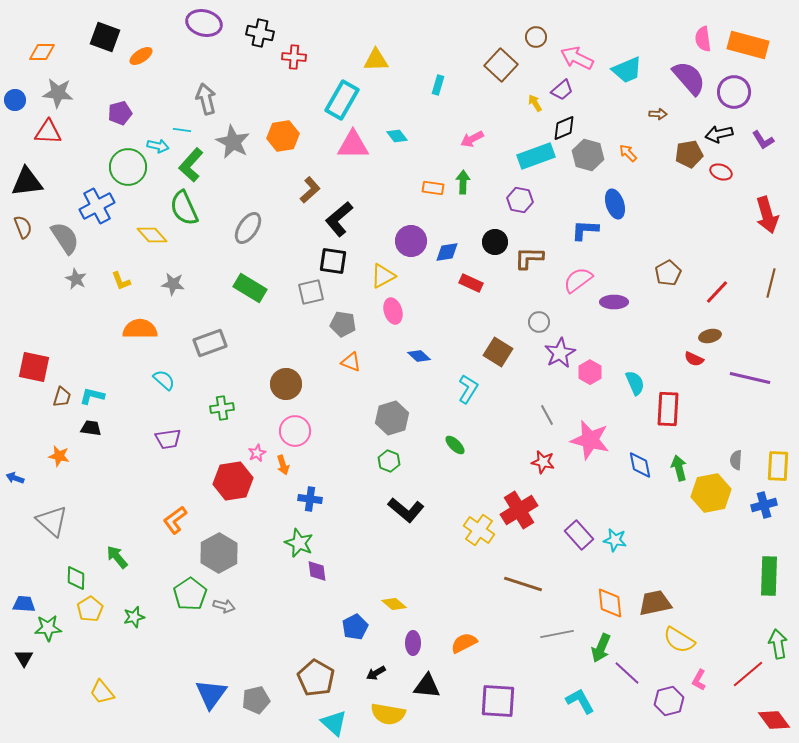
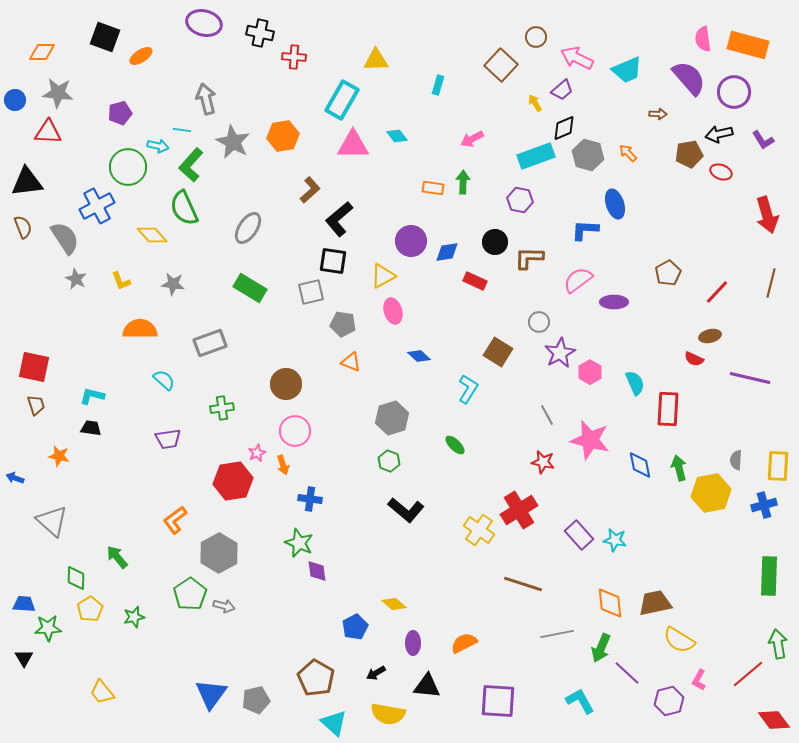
red rectangle at (471, 283): moved 4 px right, 2 px up
brown trapezoid at (62, 397): moved 26 px left, 8 px down; rotated 35 degrees counterclockwise
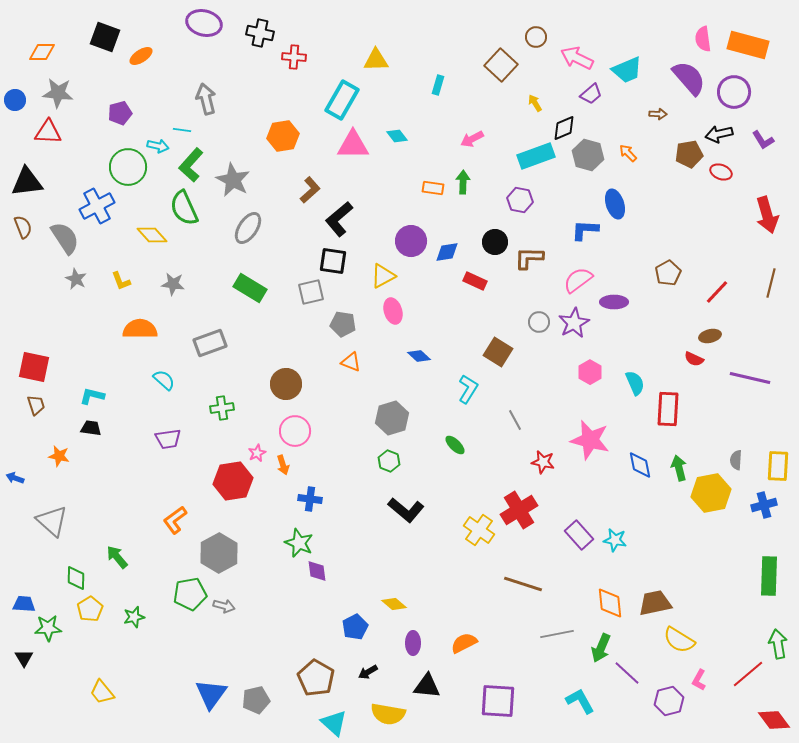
purple trapezoid at (562, 90): moved 29 px right, 4 px down
gray star at (233, 142): moved 38 px down
purple star at (560, 353): moved 14 px right, 30 px up
gray line at (547, 415): moved 32 px left, 5 px down
green pentagon at (190, 594): rotated 24 degrees clockwise
black arrow at (376, 673): moved 8 px left, 1 px up
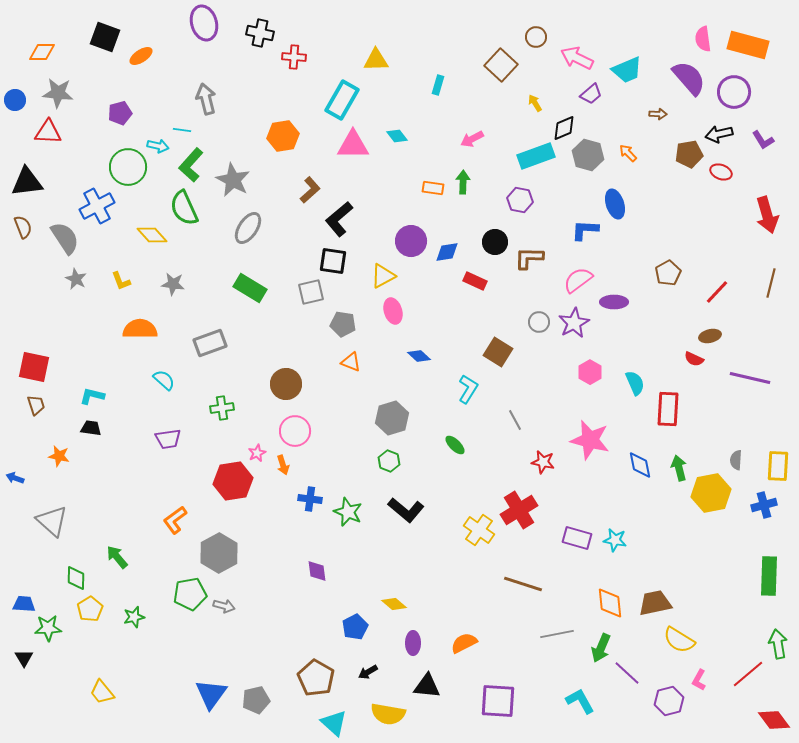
purple ellipse at (204, 23): rotated 60 degrees clockwise
purple rectangle at (579, 535): moved 2 px left, 3 px down; rotated 32 degrees counterclockwise
green star at (299, 543): moved 49 px right, 31 px up
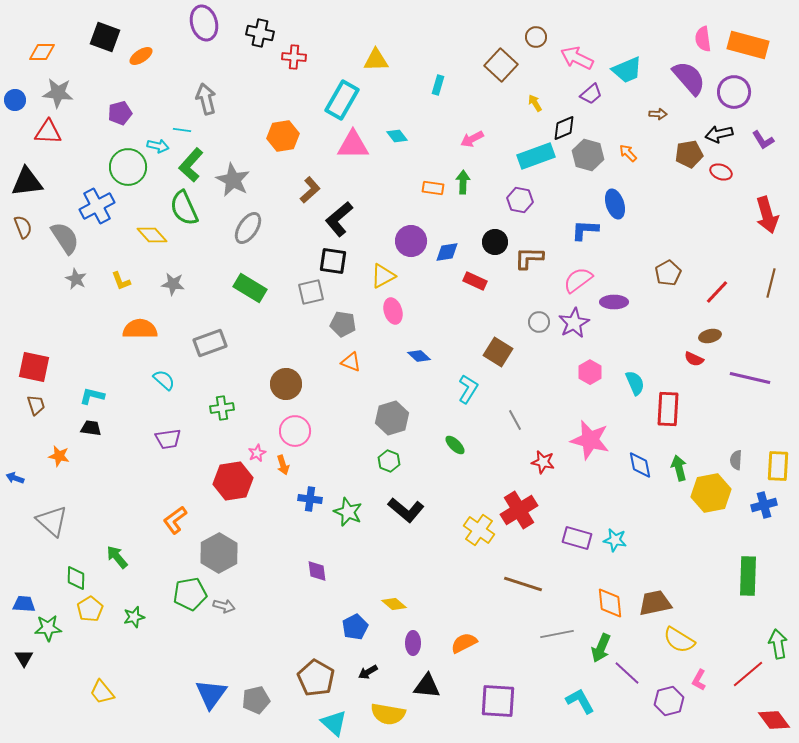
green rectangle at (769, 576): moved 21 px left
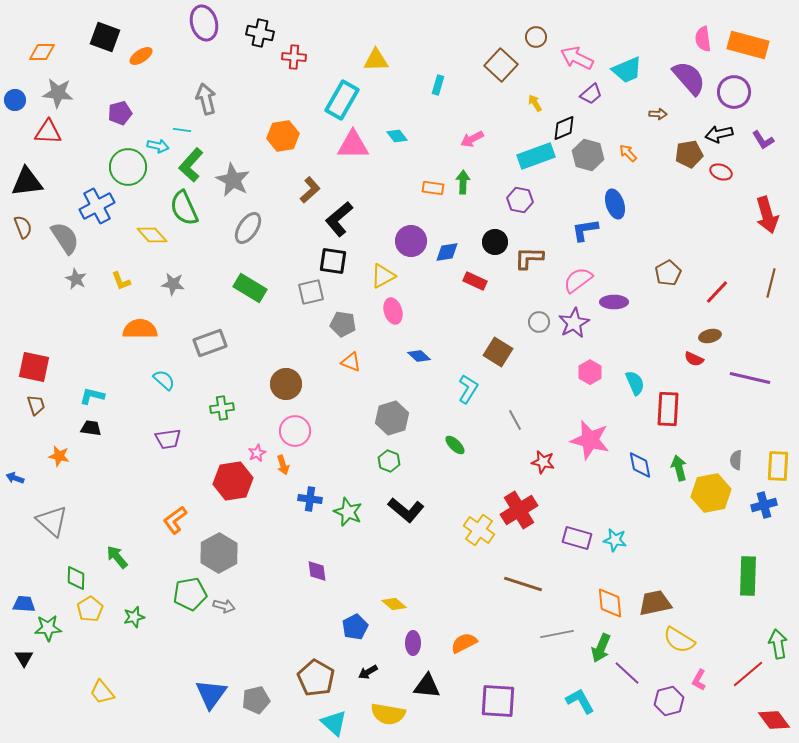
blue L-shape at (585, 230): rotated 12 degrees counterclockwise
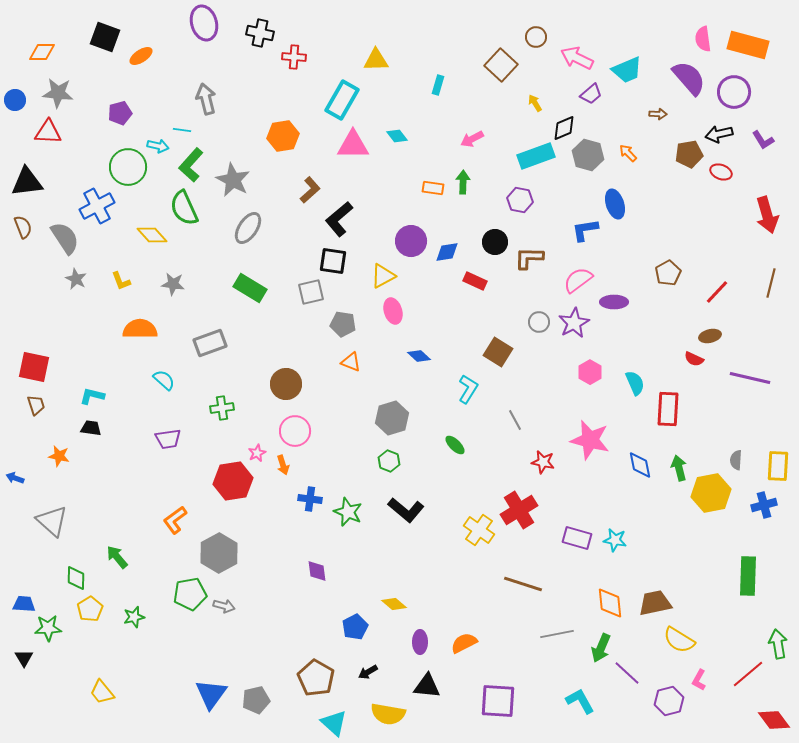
purple ellipse at (413, 643): moved 7 px right, 1 px up
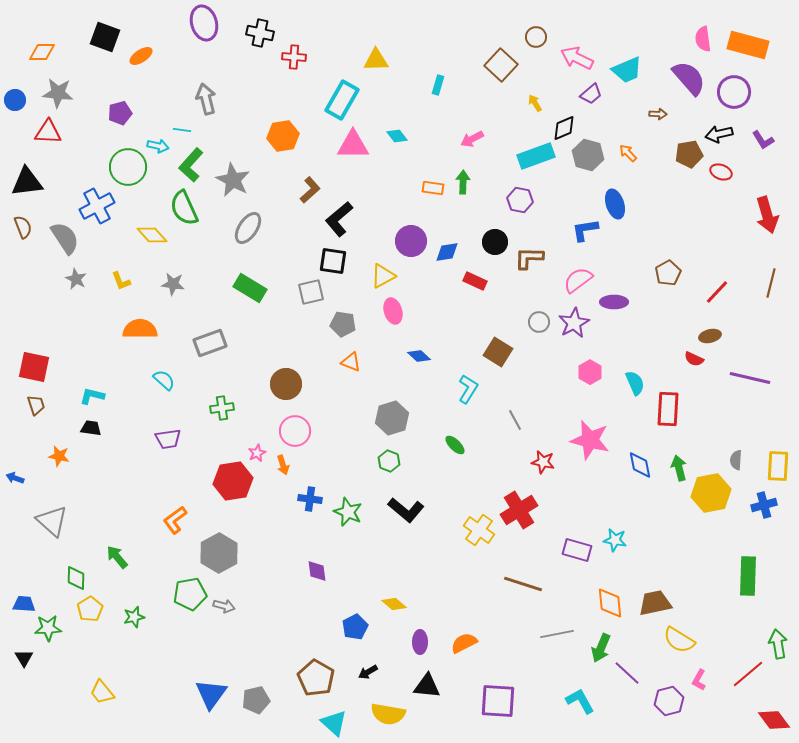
purple rectangle at (577, 538): moved 12 px down
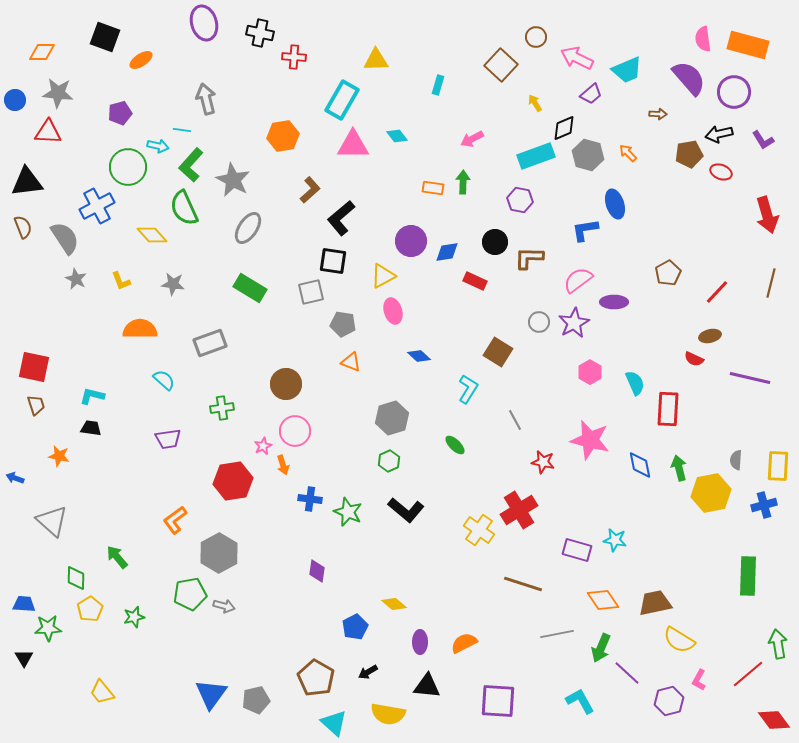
orange ellipse at (141, 56): moved 4 px down
black L-shape at (339, 219): moved 2 px right, 1 px up
pink star at (257, 453): moved 6 px right, 7 px up
green hexagon at (389, 461): rotated 15 degrees clockwise
purple diamond at (317, 571): rotated 15 degrees clockwise
orange diamond at (610, 603): moved 7 px left, 3 px up; rotated 28 degrees counterclockwise
